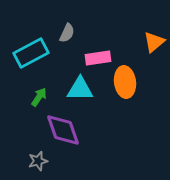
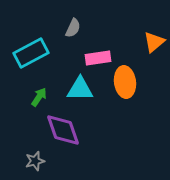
gray semicircle: moved 6 px right, 5 px up
gray star: moved 3 px left
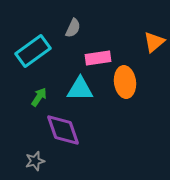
cyan rectangle: moved 2 px right, 2 px up; rotated 8 degrees counterclockwise
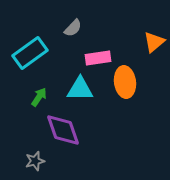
gray semicircle: rotated 18 degrees clockwise
cyan rectangle: moved 3 px left, 2 px down
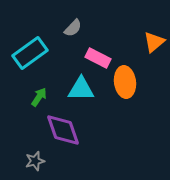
pink rectangle: rotated 35 degrees clockwise
cyan triangle: moved 1 px right
